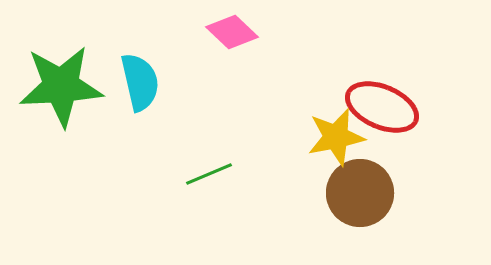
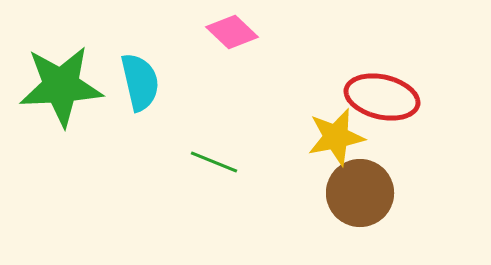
red ellipse: moved 10 px up; rotated 10 degrees counterclockwise
green line: moved 5 px right, 12 px up; rotated 45 degrees clockwise
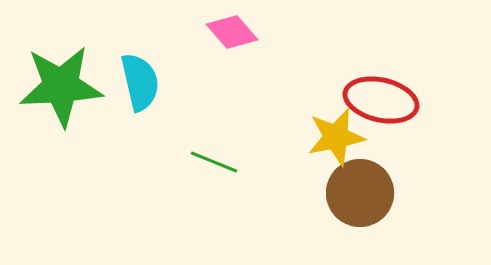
pink diamond: rotated 6 degrees clockwise
red ellipse: moved 1 px left, 3 px down
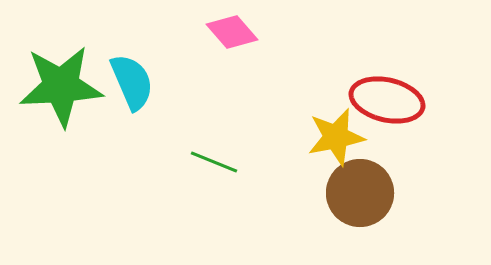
cyan semicircle: moved 8 px left; rotated 10 degrees counterclockwise
red ellipse: moved 6 px right
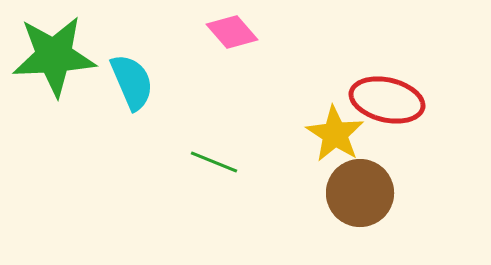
green star: moved 7 px left, 30 px up
yellow star: moved 1 px left, 3 px up; rotated 28 degrees counterclockwise
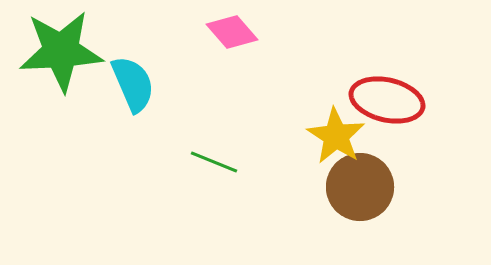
green star: moved 7 px right, 5 px up
cyan semicircle: moved 1 px right, 2 px down
yellow star: moved 1 px right, 2 px down
brown circle: moved 6 px up
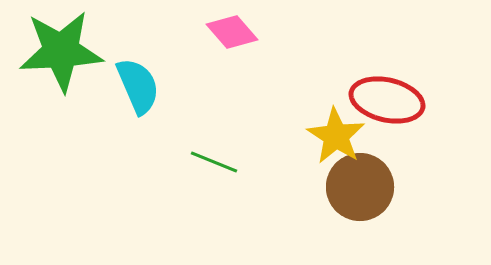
cyan semicircle: moved 5 px right, 2 px down
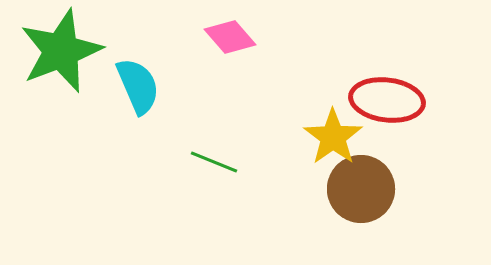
pink diamond: moved 2 px left, 5 px down
green star: rotated 18 degrees counterclockwise
red ellipse: rotated 6 degrees counterclockwise
yellow star: moved 3 px left, 1 px down; rotated 4 degrees clockwise
brown circle: moved 1 px right, 2 px down
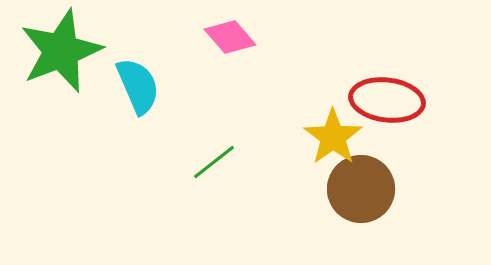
green line: rotated 60 degrees counterclockwise
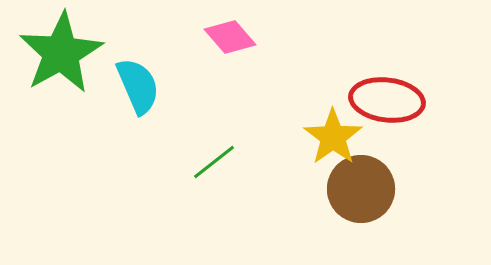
green star: moved 2 px down; rotated 8 degrees counterclockwise
